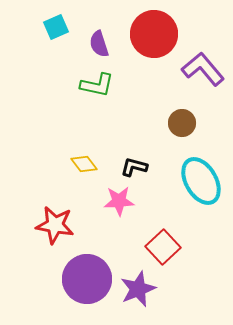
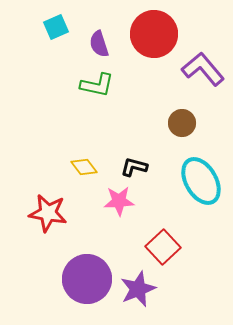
yellow diamond: moved 3 px down
red star: moved 7 px left, 12 px up
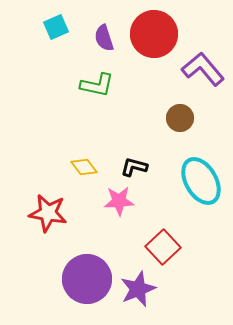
purple semicircle: moved 5 px right, 6 px up
brown circle: moved 2 px left, 5 px up
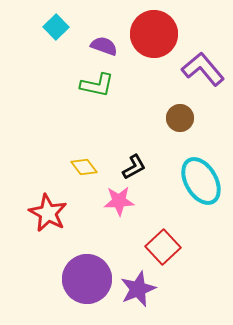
cyan square: rotated 20 degrees counterclockwise
purple semicircle: moved 8 px down; rotated 128 degrees clockwise
black L-shape: rotated 136 degrees clockwise
red star: rotated 18 degrees clockwise
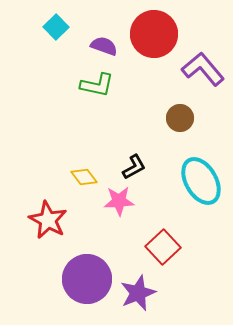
yellow diamond: moved 10 px down
red star: moved 7 px down
purple star: moved 4 px down
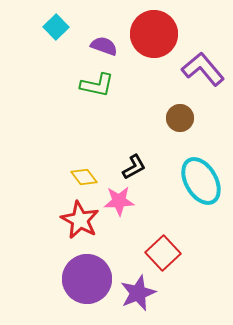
red star: moved 32 px right
red square: moved 6 px down
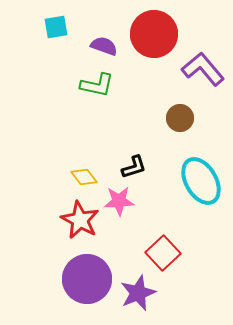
cyan square: rotated 35 degrees clockwise
black L-shape: rotated 12 degrees clockwise
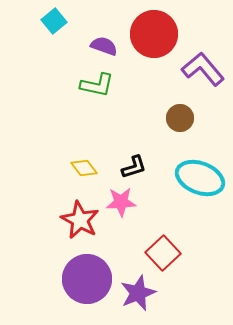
cyan square: moved 2 px left, 6 px up; rotated 30 degrees counterclockwise
yellow diamond: moved 9 px up
cyan ellipse: moved 1 px left, 3 px up; rotated 39 degrees counterclockwise
pink star: moved 2 px right, 1 px down
